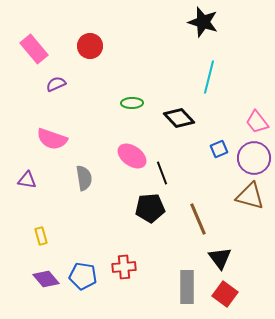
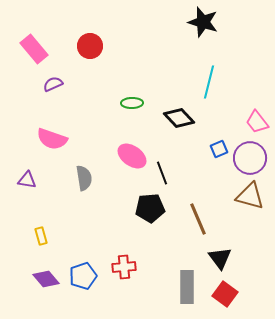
cyan line: moved 5 px down
purple semicircle: moved 3 px left
purple circle: moved 4 px left
blue pentagon: rotated 28 degrees counterclockwise
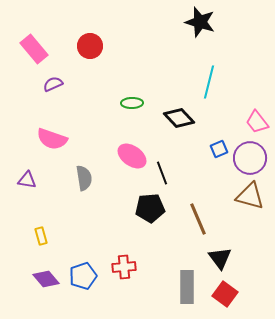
black star: moved 3 px left
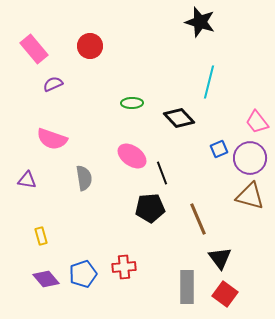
blue pentagon: moved 2 px up
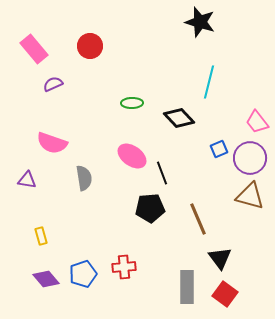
pink semicircle: moved 4 px down
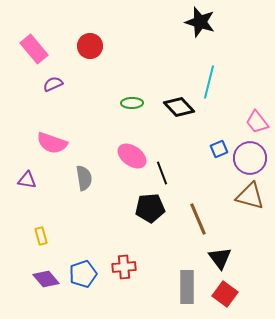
black diamond: moved 11 px up
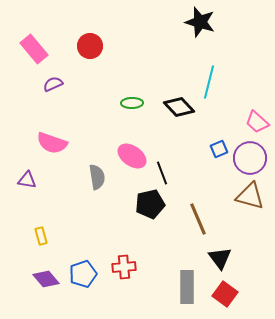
pink trapezoid: rotated 10 degrees counterclockwise
gray semicircle: moved 13 px right, 1 px up
black pentagon: moved 4 px up; rotated 8 degrees counterclockwise
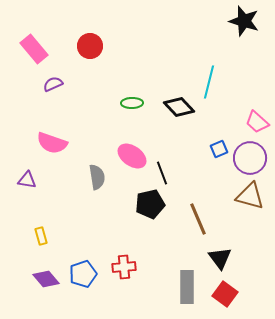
black star: moved 44 px right, 1 px up
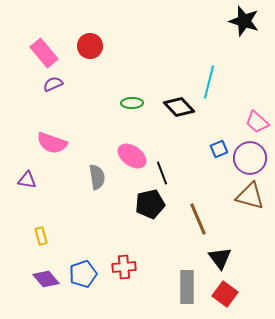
pink rectangle: moved 10 px right, 4 px down
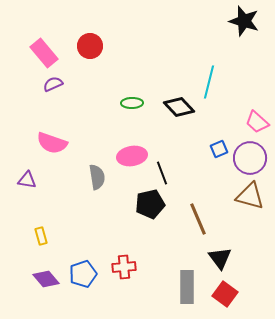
pink ellipse: rotated 44 degrees counterclockwise
